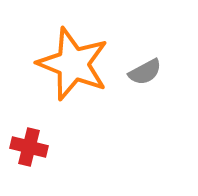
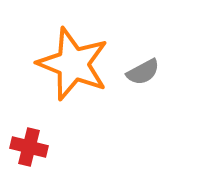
gray semicircle: moved 2 px left
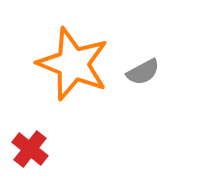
red cross: moved 1 px right, 2 px down; rotated 24 degrees clockwise
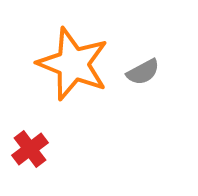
red cross: rotated 15 degrees clockwise
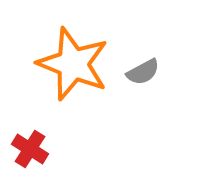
red cross: rotated 21 degrees counterclockwise
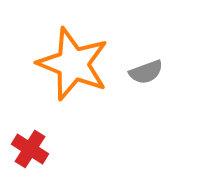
gray semicircle: moved 3 px right; rotated 8 degrees clockwise
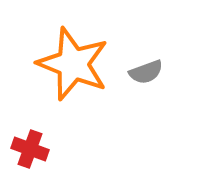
red cross: rotated 12 degrees counterclockwise
